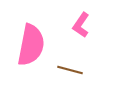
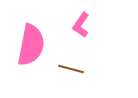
brown line: moved 1 px right, 1 px up
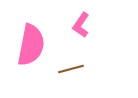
brown line: rotated 30 degrees counterclockwise
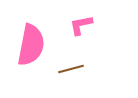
pink L-shape: rotated 45 degrees clockwise
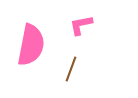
brown line: rotated 55 degrees counterclockwise
